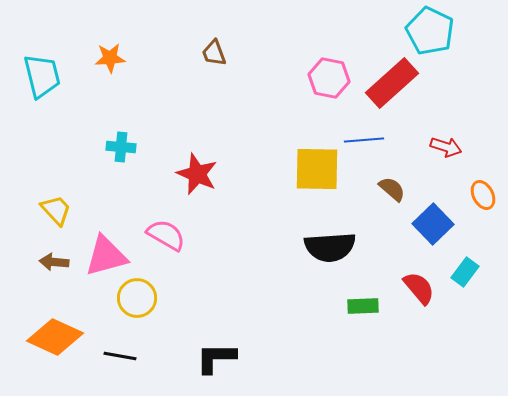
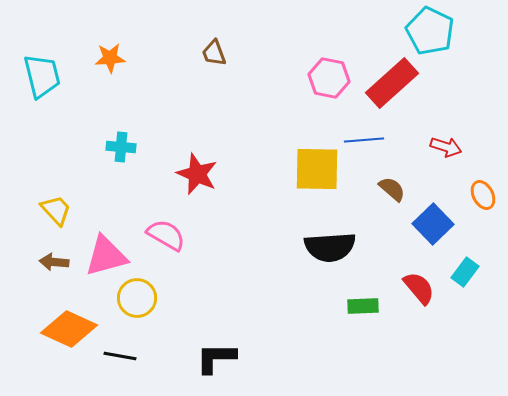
orange diamond: moved 14 px right, 8 px up
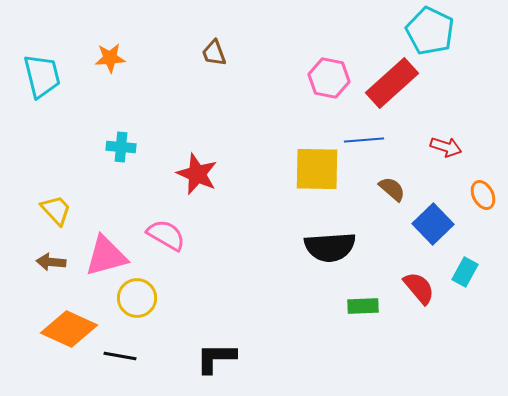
brown arrow: moved 3 px left
cyan rectangle: rotated 8 degrees counterclockwise
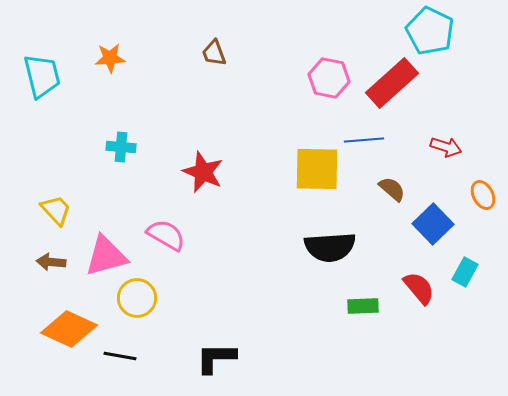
red star: moved 6 px right, 2 px up
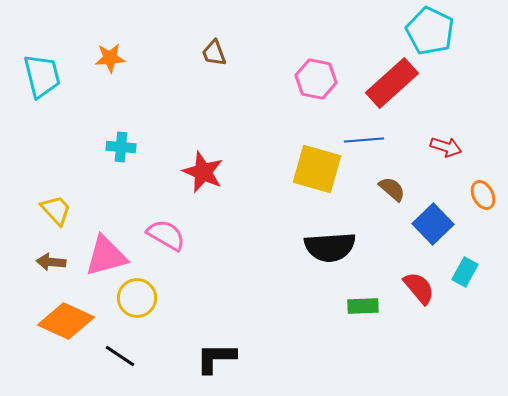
pink hexagon: moved 13 px left, 1 px down
yellow square: rotated 15 degrees clockwise
orange diamond: moved 3 px left, 8 px up
black line: rotated 24 degrees clockwise
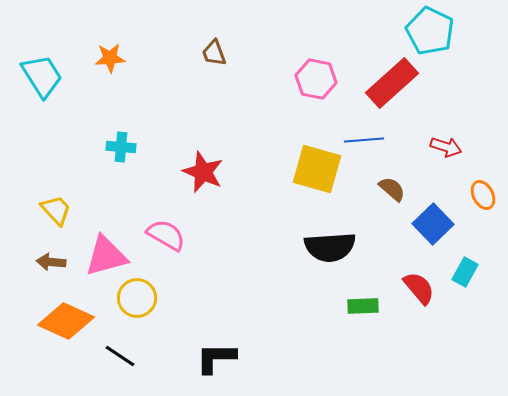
cyan trapezoid: rotated 18 degrees counterclockwise
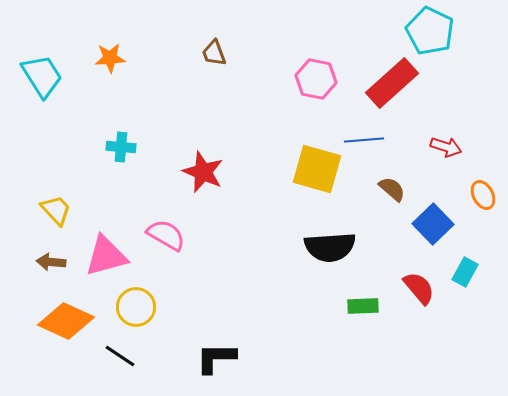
yellow circle: moved 1 px left, 9 px down
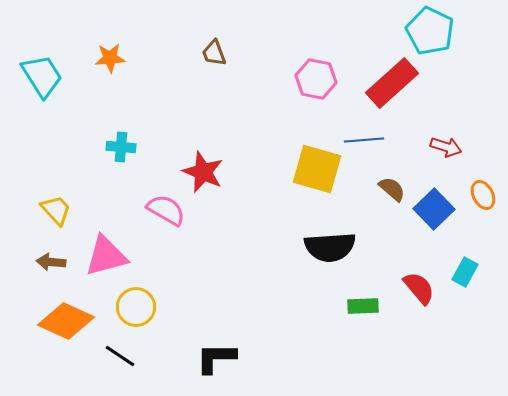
blue square: moved 1 px right, 15 px up
pink semicircle: moved 25 px up
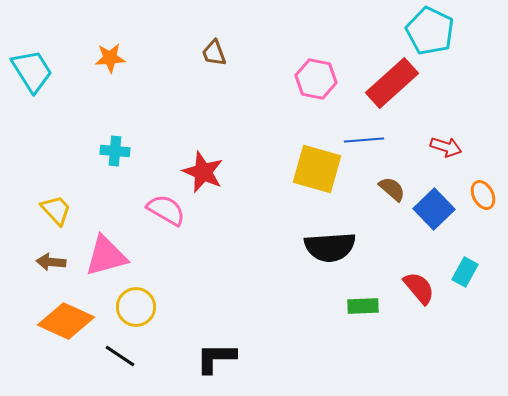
cyan trapezoid: moved 10 px left, 5 px up
cyan cross: moved 6 px left, 4 px down
